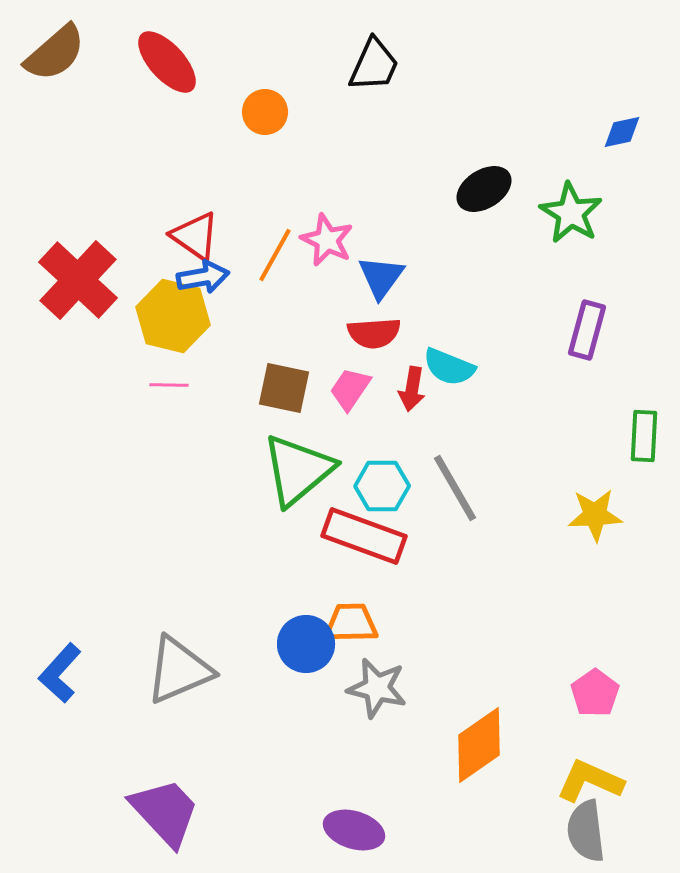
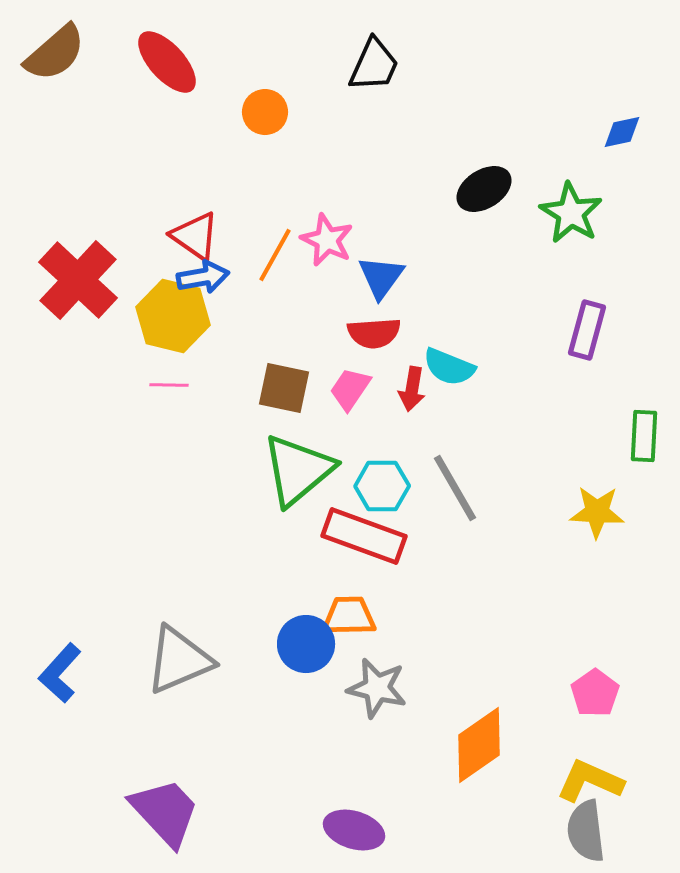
yellow star: moved 2 px right, 3 px up; rotated 6 degrees clockwise
orange trapezoid: moved 2 px left, 7 px up
gray triangle: moved 10 px up
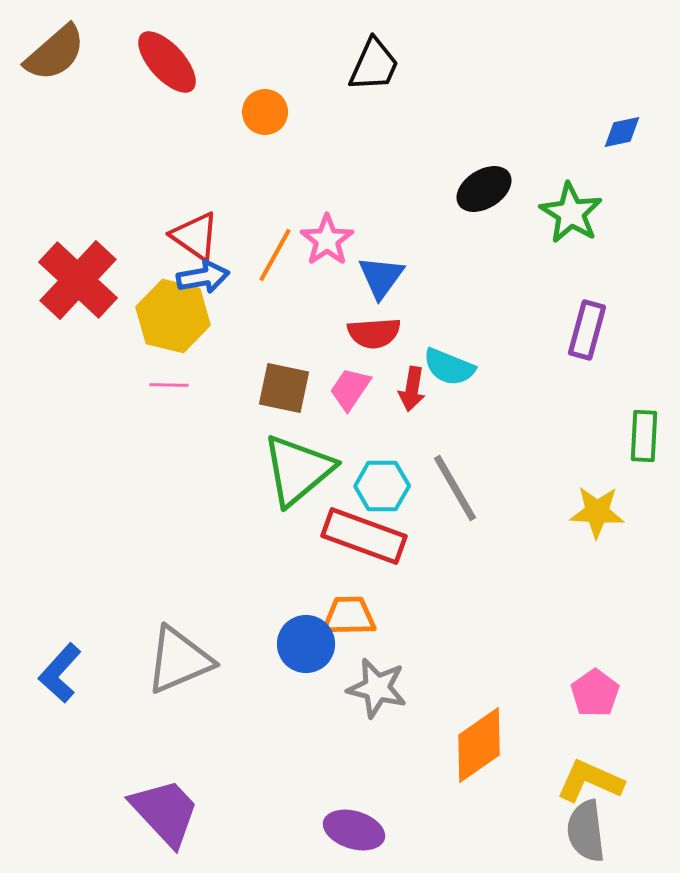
pink star: rotated 12 degrees clockwise
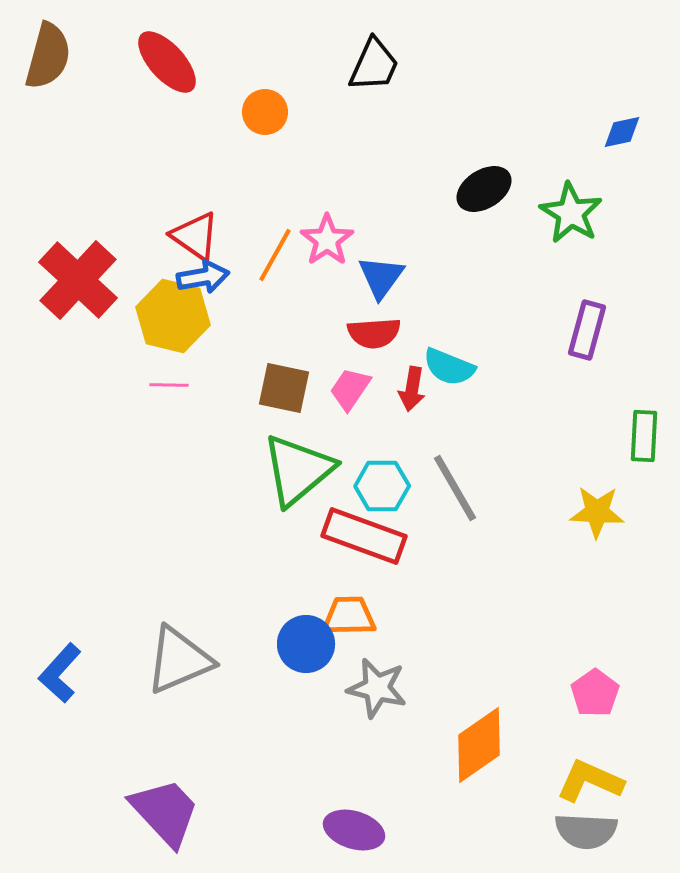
brown semicircle: moved 7 px left, 3 px down; rotated 34 degrees counterclockwise
gray semicircle: rotated 80 degrees counterclockwise
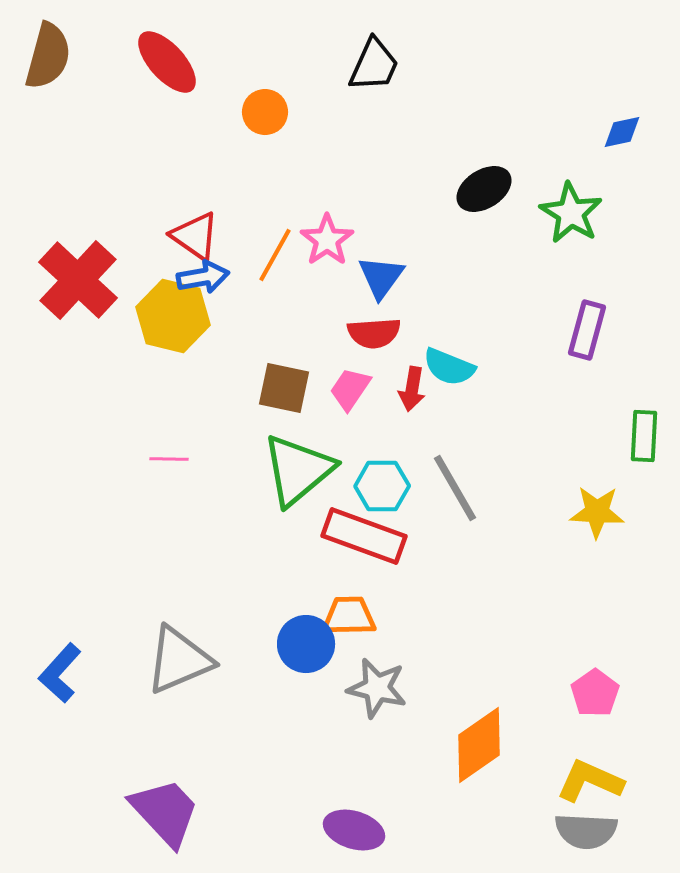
pink line: moved 74 px down
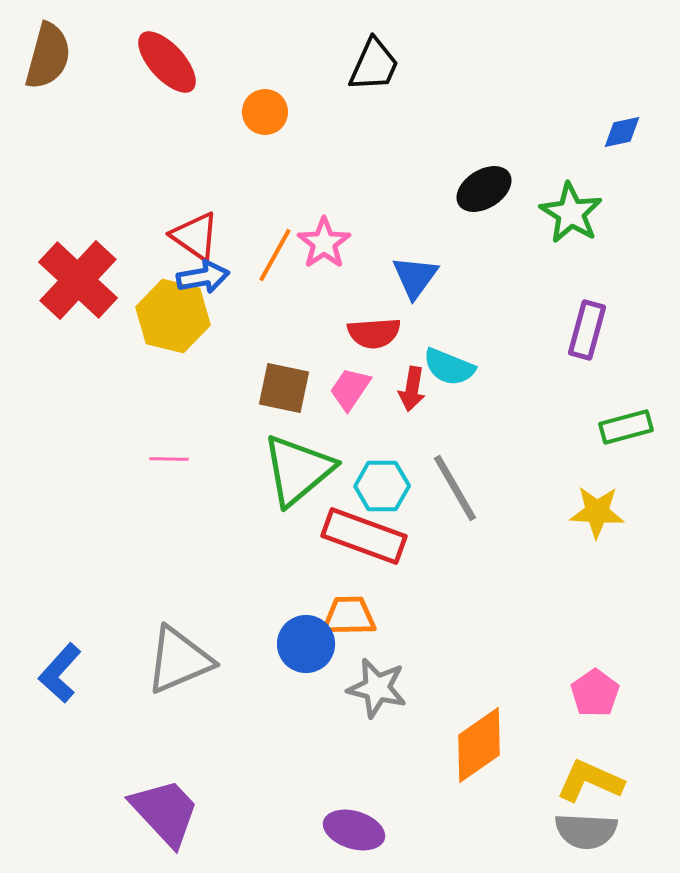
pink star: moved 3 px left, 3 px down
blue triangle: moved 34 px right
green rectangle: moved 18 px left, 9 px up; rotated 72 degrees clockwise
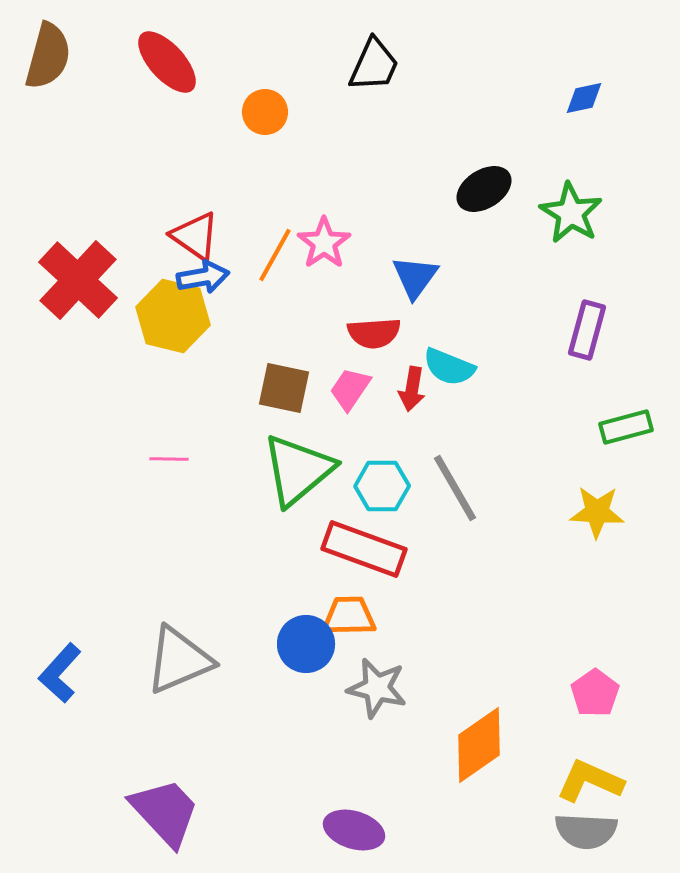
blue diamond: moved 38 px left, 34 px up
red rectangle: moved 13 px down
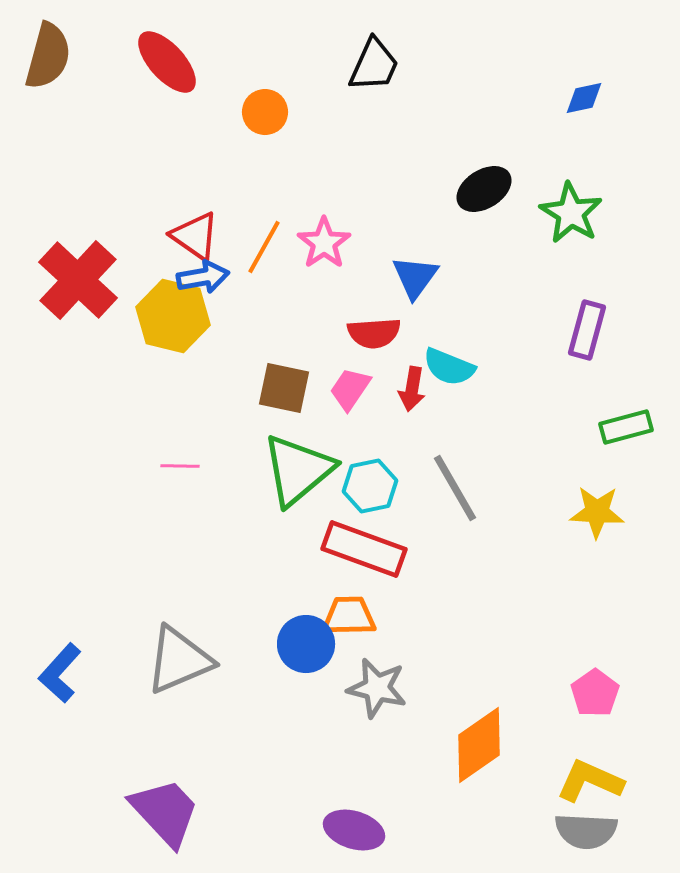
orange line: moved 11 px left, 8 px up
pink line: moved 11 px right, 7 px down
cyan hexagon: moved 12 px left; rotated 12 degrees counterclockwise
